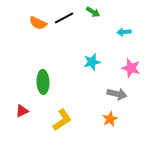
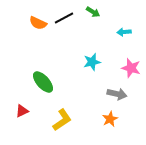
green ellipse: rotated 40 degrees counterclockwise
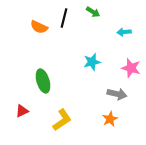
black line: rotated 48 degrees counterclockwise
orange semicircle: moved 1 px right, 4 px down
green ellipse: moved 1 px up; rotated 25 degrees clockwise
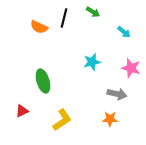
cyan arrow: rotated 136 degrees counterclockwise
orange star: rotated 28 degrees clockwise
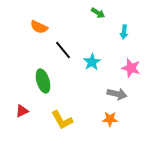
green arrow: moved 5 px right, 1 px down
black line: moved 1 px left, 32 px down; rotated 54 degrees counterclockwise
cyan arrow: rotated 56 degrees clockwise
cyan star: rotated 18 degrees counterclockwise
yellow L-shape: rotated 95 degrees clockwise
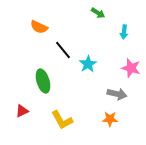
cyan star: moved 4 px left, 2 px down
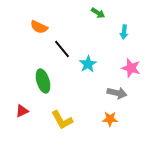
black line: moved 1 px left, 1 px up
gray arrow: moved 1 px up
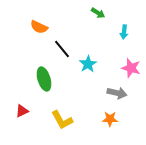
green ellipse: moved 1 px right, 2 px up
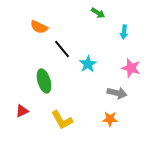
green ellipse: moved 2 px down
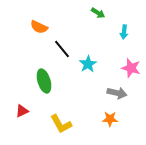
yellow L-shape: moved 1 px left, 4 px down
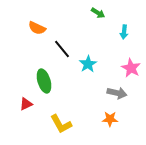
orange semicircle: moved 2 px left, 1 px down
pink star: rotated 12 degrees clockwise
red triangle: moved 4 px right, 7 px up
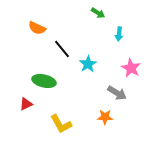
cyan arrow: moved 5 px left, 2 px down
green ellipse: rotated 60 degrees counterclockwise
gray arrow: rotated 18 degrees clockwise
orange star: moved 5 px left, 2 px up
